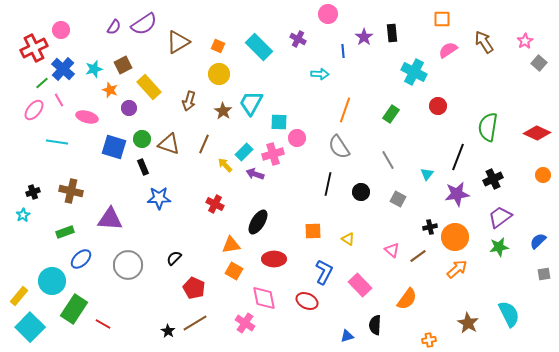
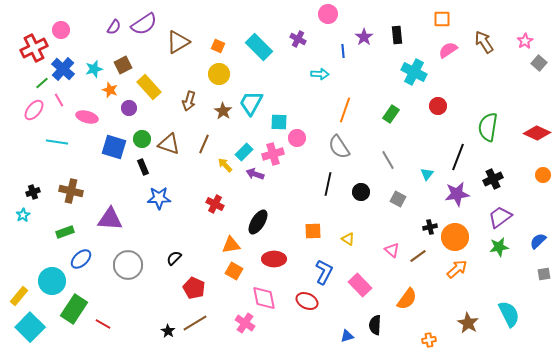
black rectangle at (392, 33): moved 5 px right, 2 px down
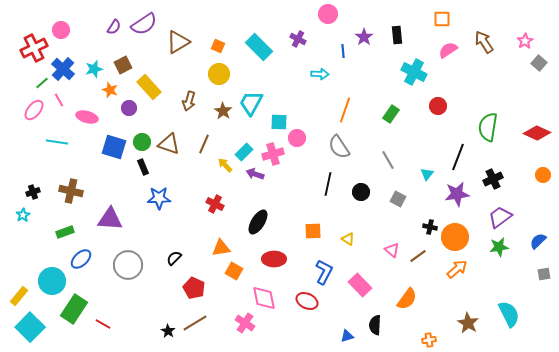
green circle at (142, 139): moved 3 px down
black cross at (430, 227): rotated 24 degrees clockwise
orange triangle at (231, 245): moved 10 px left, 3 px down
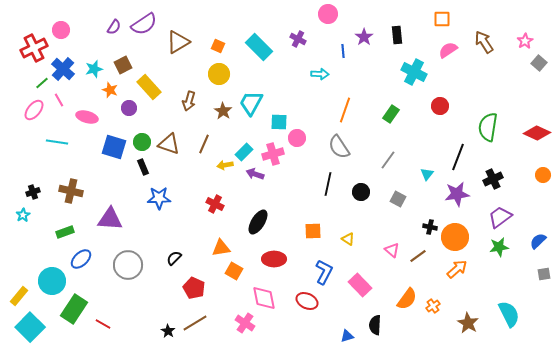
red circle at (438, 106): moved 2 px right
gray line at (388, 160): rotated 66 degrees clockwise
yellow arrow at (225, 165): rotated 56 degrees counterclockwise
orange cross at (429, 340): moved 4 px right, 34 px up; rotated 24 degrees counterclockwise
